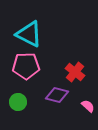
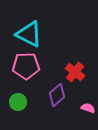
purple diamond: rotated 55 degrees counterclockwise
pink semicircle: moved 2 px down; rotated 24 degrees counterclockwise
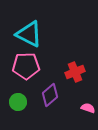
red cross: rotated 30 degrees clockwise
purple diamond: moved 7 px left
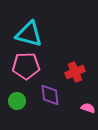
cyan triangle: rotated 12 degrees counterclockwise
purple diamond: rotated 55 degrees counterclockwise
green circle: moved 1 px left, 1 px up
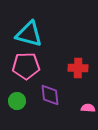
red cross: moved 3 px right, 4 px up; rotated 24 degrees clockwise
pink semicircle: rotated 16 degrees counterclockwise
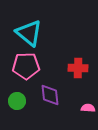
cyan triangle: moved 1 px up; rotated 24 degrees clockwise
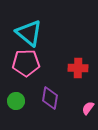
pink pentagon: moved 3 px up
purple diamond: moved 3 px down; rotated 15 degrees clockwise
green circle: moved 1 px left
pink semicircle: rotated 56 degrees counterclockwise
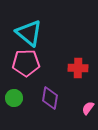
green circle: moved 2 px left, 3 px up
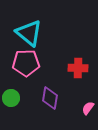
green circle: moved 3 px left
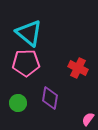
red cross: rotated 24 degrees clockwise
green circle: moved 7 px right, 5 px down
pink semicircle: moved 11 px down
